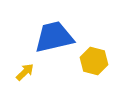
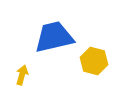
yellow arrow: moved 3 px left, 3 px down; rotated 30 degrees counterclockwise
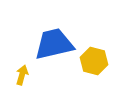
blue trapezoid: moved 7 px down
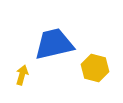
yellow hexagon: moved 1 px right, 7 px down
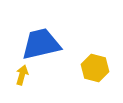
blue trapezoid: moved 13 px left
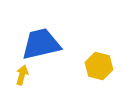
yellow hexagon: moved 4 px right, 2 px up
